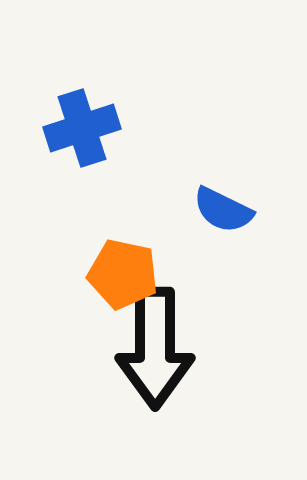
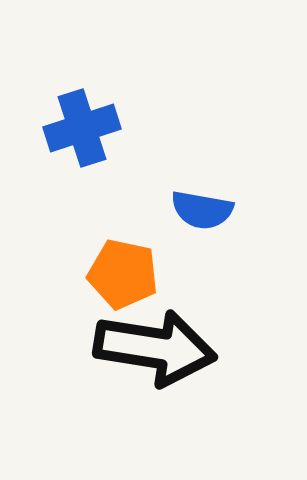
blue semicircle: moved 21 px left; rotated 16 degrees counterclockwise
black arrow: rotated 81 degrees counterclockwise
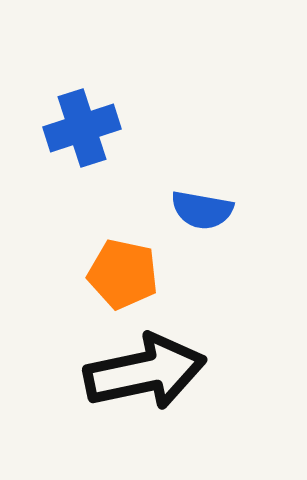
black arrow: moved 10 px left, 24 px down; rotated 21 degrees counterclockwise
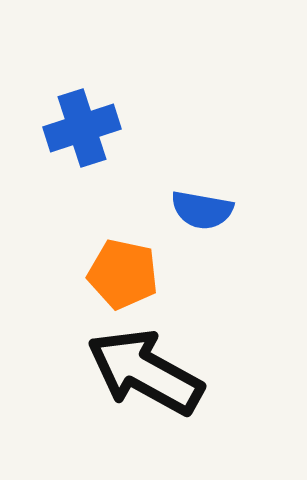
black arrow: rotated 139 degrees counterclockwise
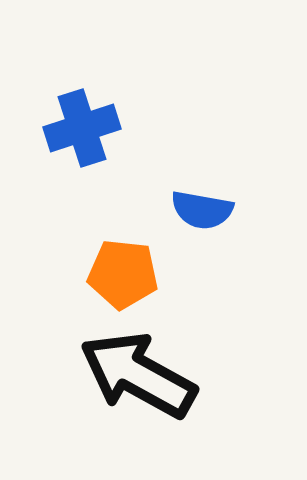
orange pentagon: rotated 6 degrees counterclockwise
black arrow: moved 7 px left, 3 px down
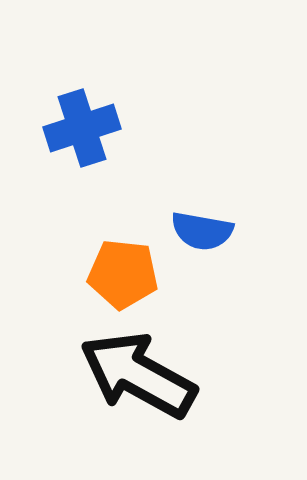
blue semicircle: moved 21 px down
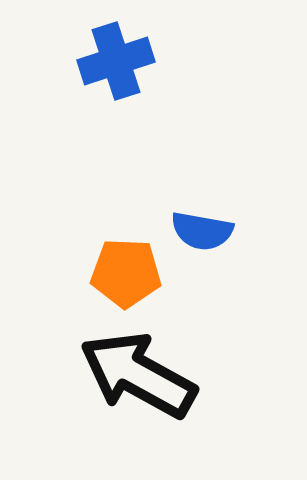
blue cross: moved 34 px right, 67 px up
orange pentagon: moved 3 px right, 1 px up; rotated 4 degrees counterclockwise
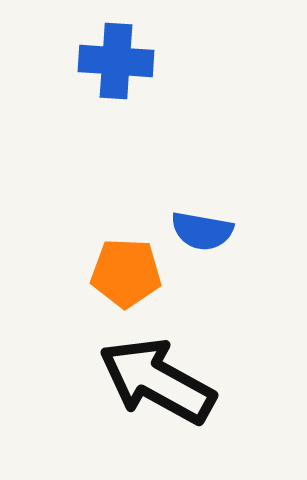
blue cross: rotated 22 degrees clockwise
black arrow: moved 19 px right, 6 px down
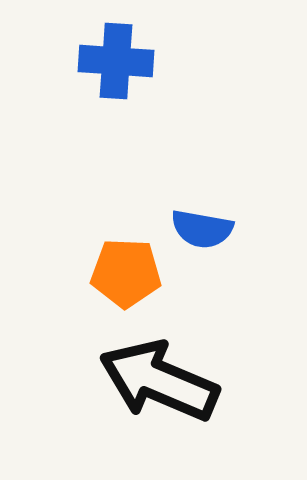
blue semicircle: moved 2 px up
black arrow: moved 2 px right; rotated 6 degrees counterclockwise
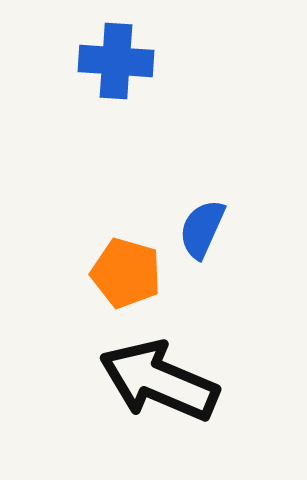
blue semicircle: rotated 104 degrees clockwise
orange pentagon: rotated 14 degrees clockwise
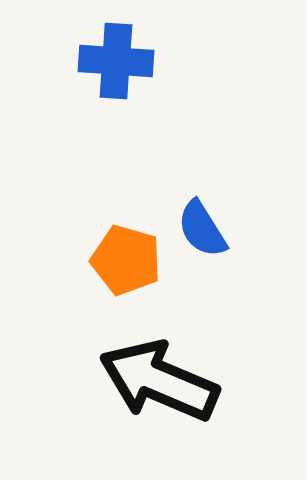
blue semicircle: rotated 56 degrees counterclockwise
orange pentagon: moved 13 px up
